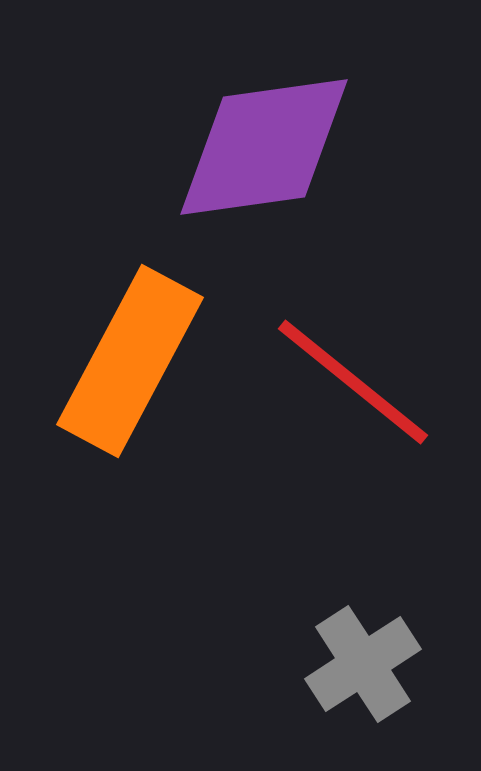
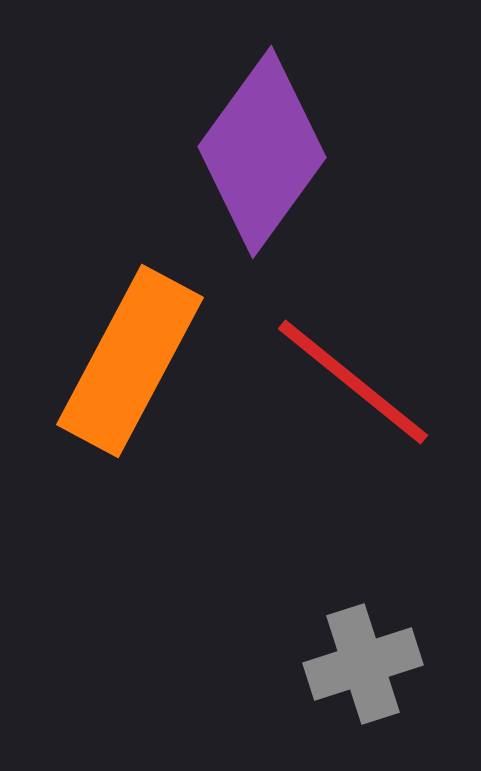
purple diamond: moved 2 px left, 5 px down; rotated 46 degrees counterclockwise
gray cross: rotated 15 degrees clockwise
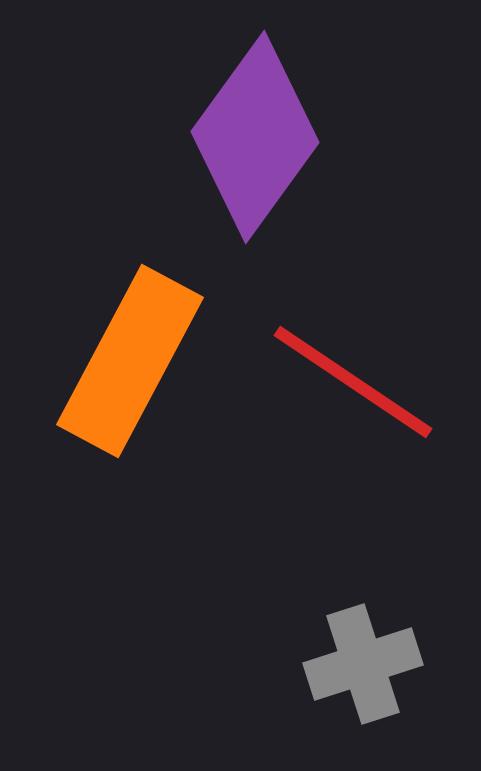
purple diamond: moved 7 px left, 15 px up
red line: rotated 5 degrees counterclockwise
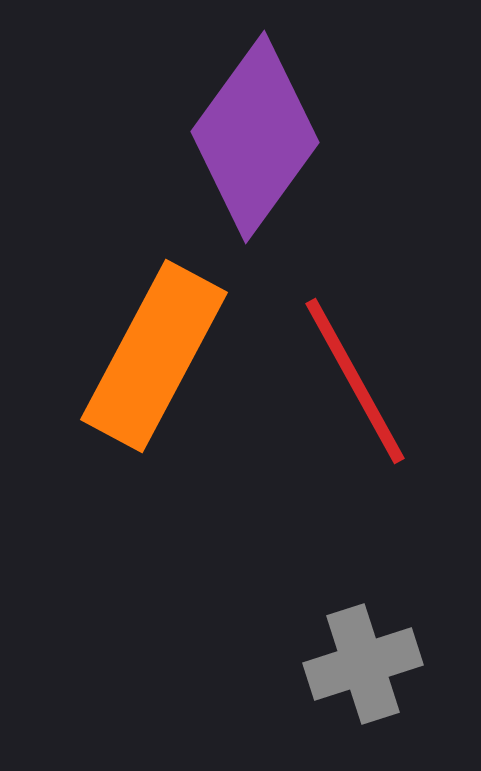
orange rectangle: moved 24 px right, 5 px up
red line: moved 2 px right, 1 px up; rotated 27 degrees clockwise
